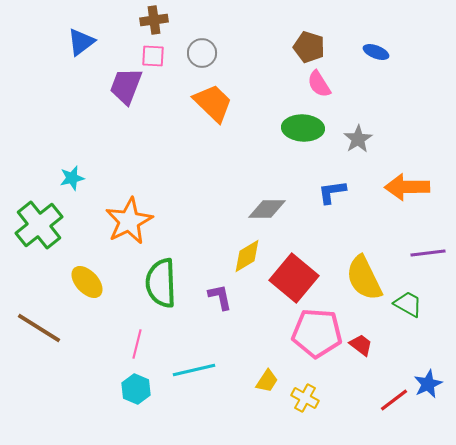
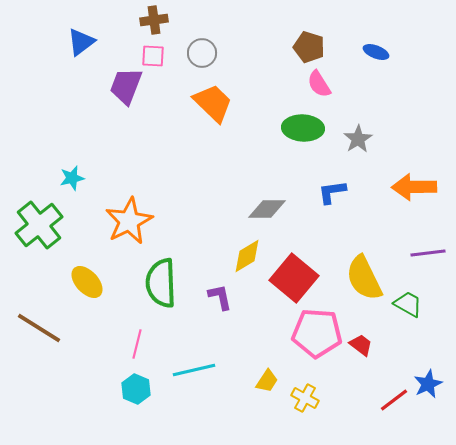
orange arrow: moved 7 px right
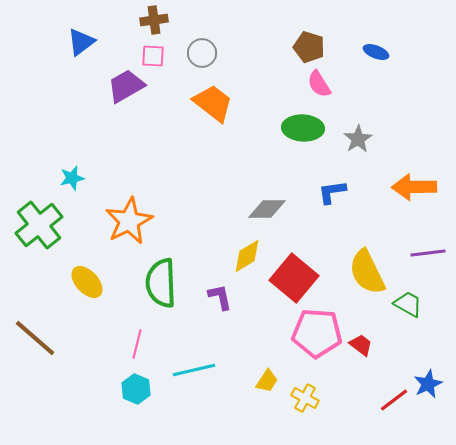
purple trapezoid: rotated 39 degrees clockwise
orange trapezoid: rotated 6 degrees counterclockwise
yellow semicircle: moved 3 px right, 6 px up
brown line: moved 4 px left, 10 px down; rotated 9 degrees clockwise
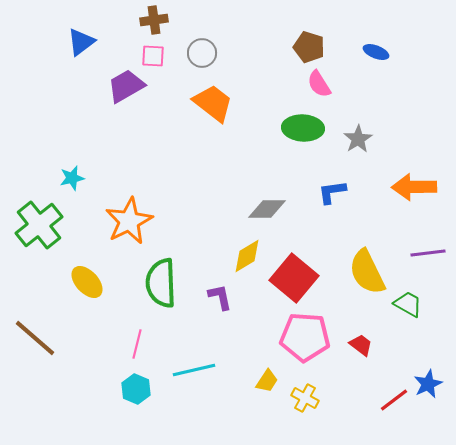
pink pentagon: moved 12 px left, 4 px down
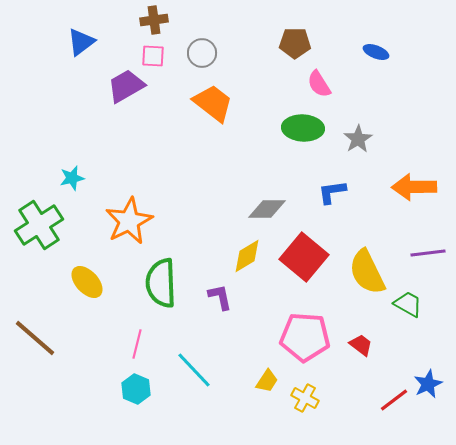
brown pentagon: moved 14 px left, 4 px up; rotated 16 degrees counterclockwise
green cross: rotated 6 degrees clockwise
red square: moved 10 px right, 21 px up
cyan line: rotated 60 degrees clockwise
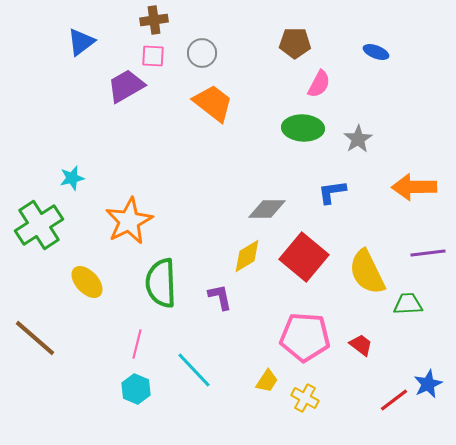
pink semicircle: rotated 120 degrees counterclockwise
green trapezoid: rotated 32 degrees counterclockwise
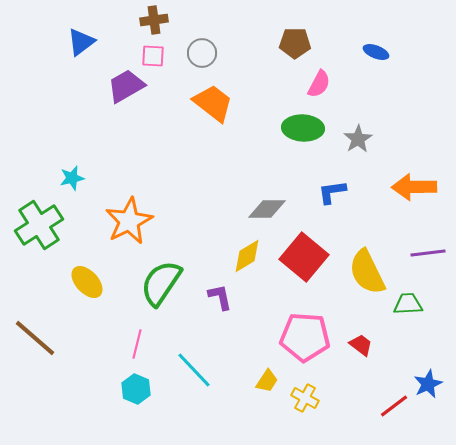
green semicircle: rotated 36 degrees clockwise
red line: moved 6 px down
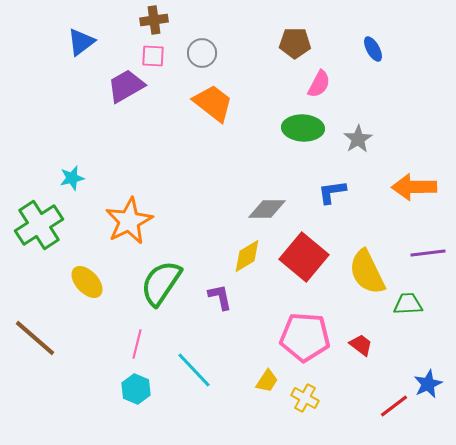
blue ellipse: moved 3 px left, 3 px up; rotated 40 degrees clockwise
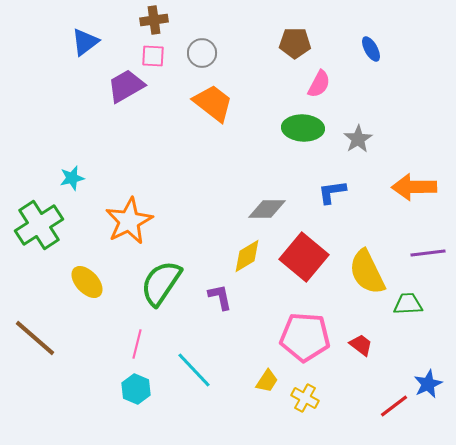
blue triangle: moved 4 px right
blue ellipse: moved 2 px left
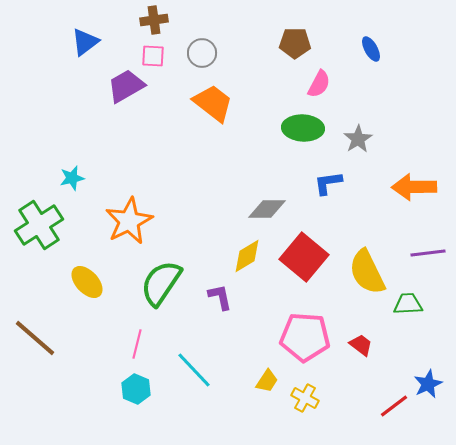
blue L-shape: moved 4 px left, 9 px up
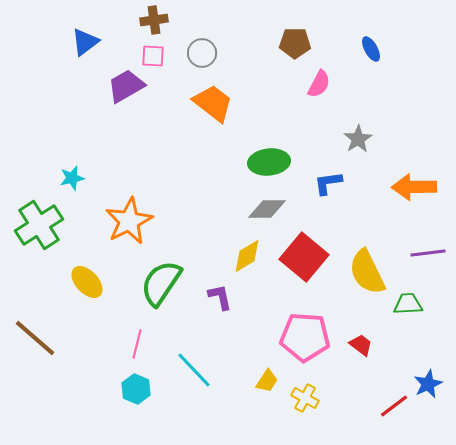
green ellipse: moved 34 px left, 34 px down; rotated 9 degrees counterclockwise
